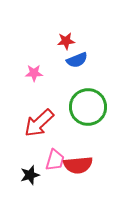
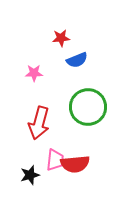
red star: moved 5 px left, 3 px up
red arrow: rotated 32 degrees counterclockwise
pink trapezoid: rotated 10 degrees counterclockwise
red semicircle: moved 3 px left, 1 px up
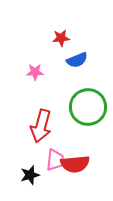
pink star: moved 1 px right, 1 px up
red arrow: moved 2 px right, 3 px down
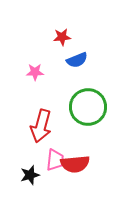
red star: moved 1 px right, 1 px up
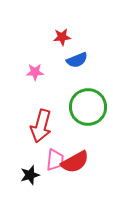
red semicircle: moved 2 px up; rotated 24 degrees counterclockwise
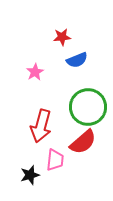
pink star: rotated 30 degrees counterclockwise
red semicircle: moved 8 px right, 20 px up; rotated 12 degrees counterclockwise
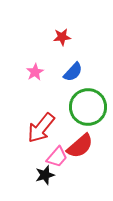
blue semicircle: moved 4 px left, 12 px down; rotated 25 degrees counterclockwise
red arrow: moved 2 px down; rotated 24 degrees clockwise
red semicircle: moved 3 px left, 4 px down
pink trapezoid: moved 2 px right, 3 px up; rotated 35 degrees clockwise
black star: moved 15 px right
